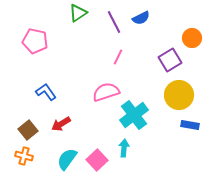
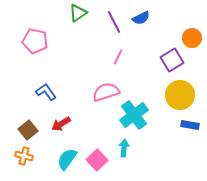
purple square: moved 2 px right
yellow circle: moved 1 px right
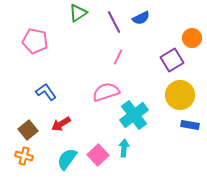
pink square: moved 1 px right, 5 px up
